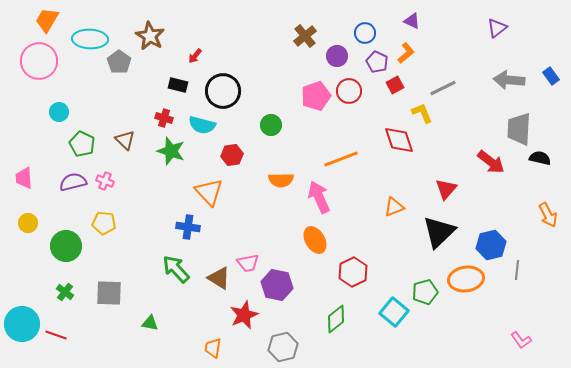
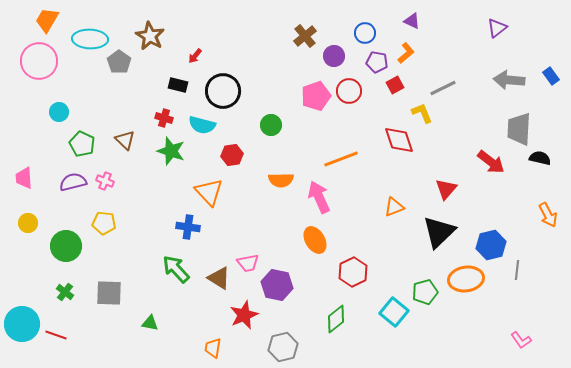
purple circle at (337, 56): moved 3 px left
purple pentagon at (377, 62): rotated 15 degrees counterclockwise
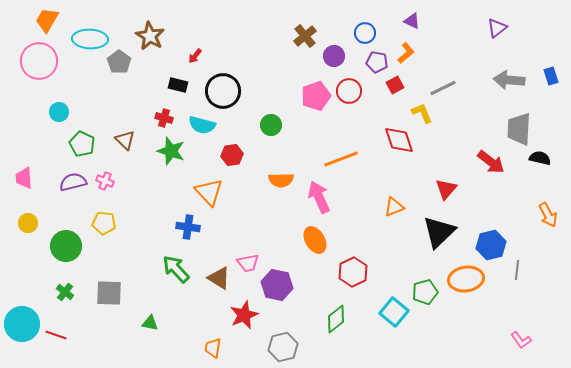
blue rectangle at (551, 76): rotated 18 degrees clockwise
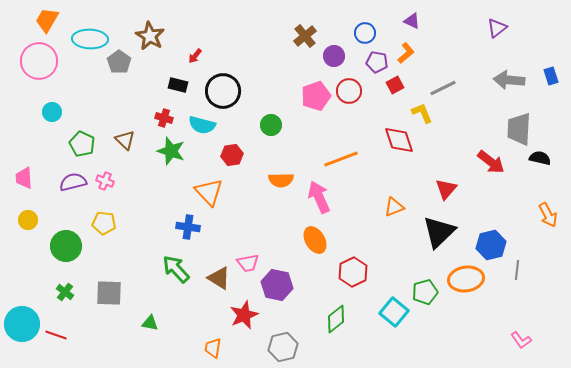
cyan circle at (59, 112): moved 7 px left
yellow circle at (28, 223): moved 3 px up
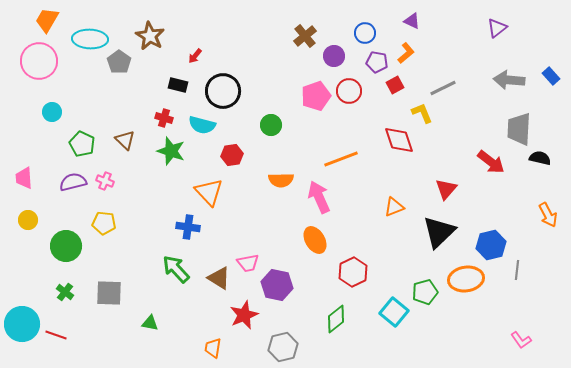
blue rectangle at (551, 76): rotated 24 degrees counterclockwise
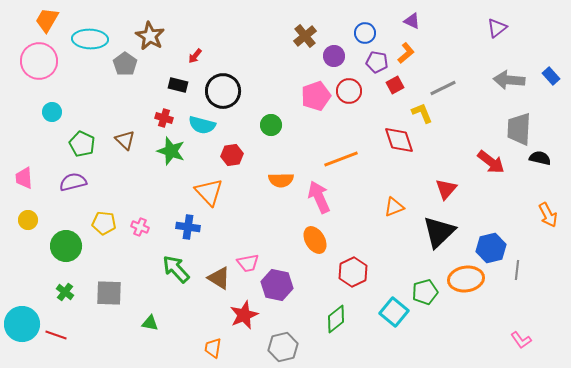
gray pentagon at (119, 62): moved 6 px right, 2 px down
pink cross at (105, 181): moved 35 px right, 46 px down
blue hexagon at (491, 245): moved 3 px down
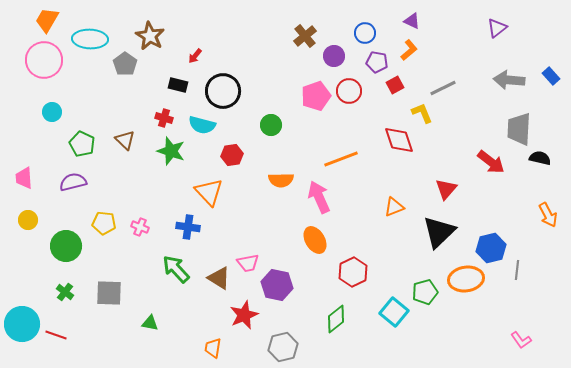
orange L-shape at (406, 53): moved 3 px right, 3 px up
pink circle at (39, 61): moved 5 px right, 1 px up
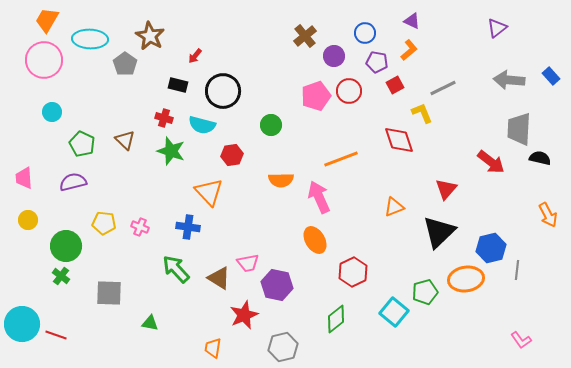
green cross at (65, 292): moved 4 px left, 16 px up
